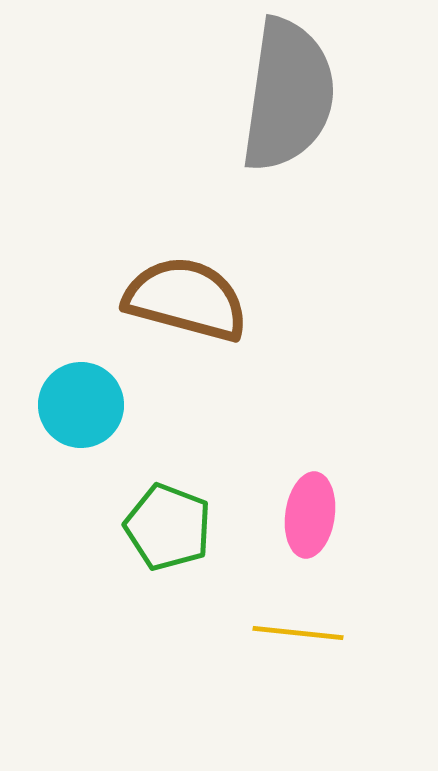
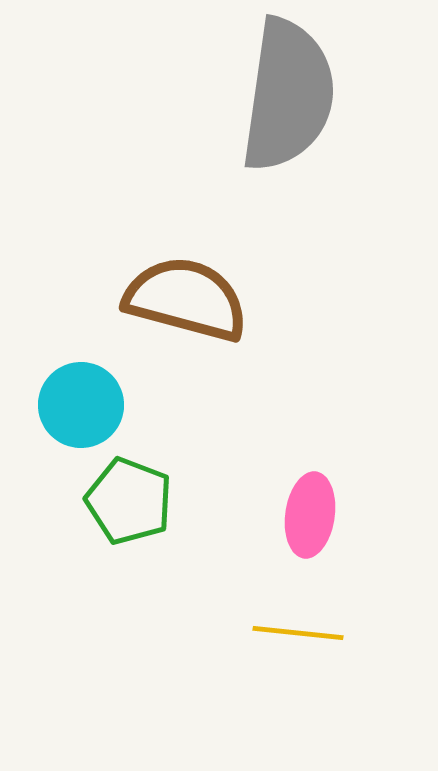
green pentagon: moved 39 px left, 26 px up
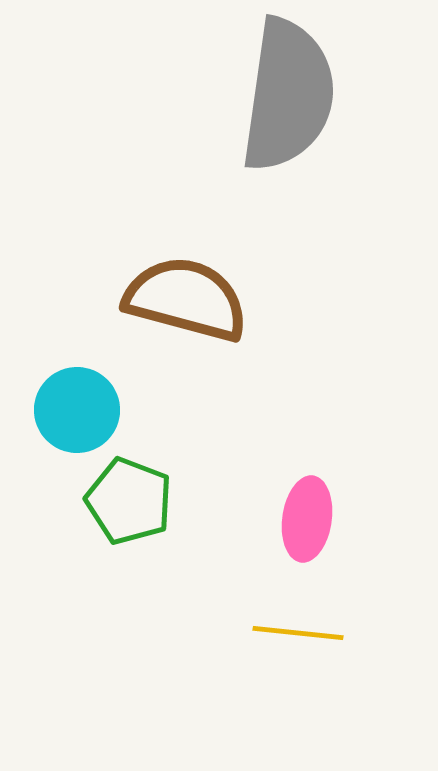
cyan circle: moved 4 px left, 5 px down
pink ellipse: moved 3 px left, 4 px down
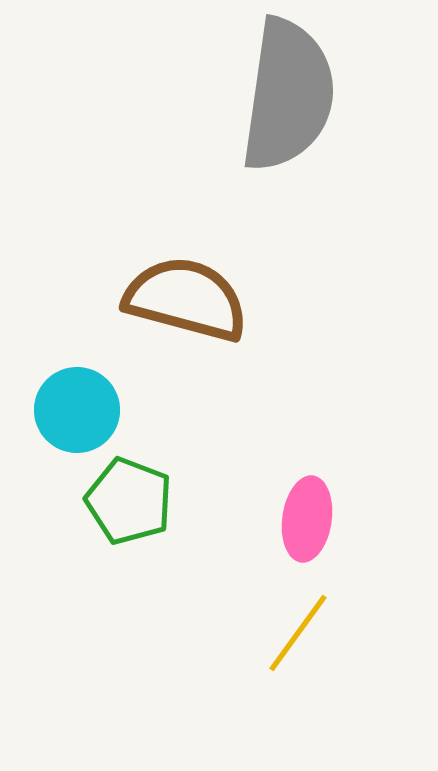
yellow line: rotated 60 degrees counterclockwise
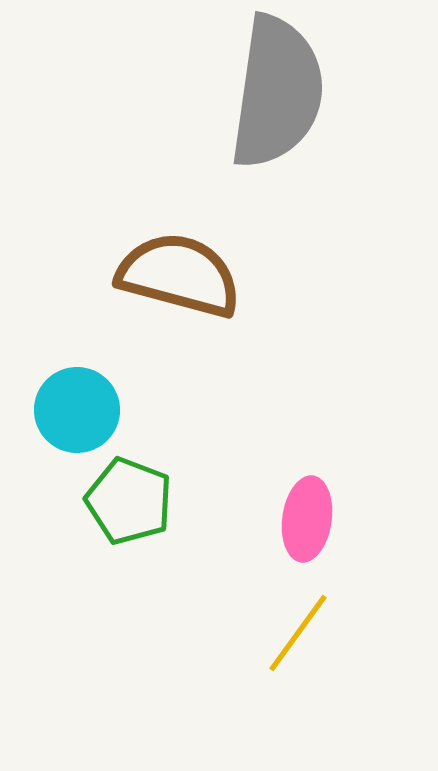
gray semicircle: moved 11 px left, 3 px up
brown semicircle: moved 7 px left, 24 px up
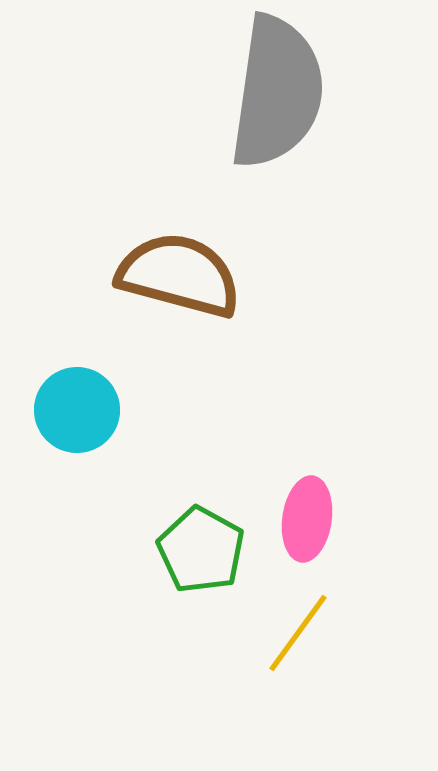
green pentagon: moved 72 px right, 49 px down; rotated 8 degrees clockwise
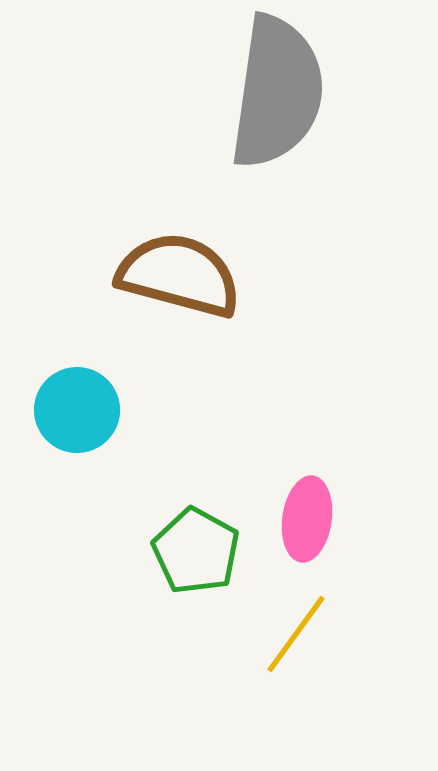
green pentagon: moved 5 px left, 1 px down
yellow line: moved 2 px left, 1 px down
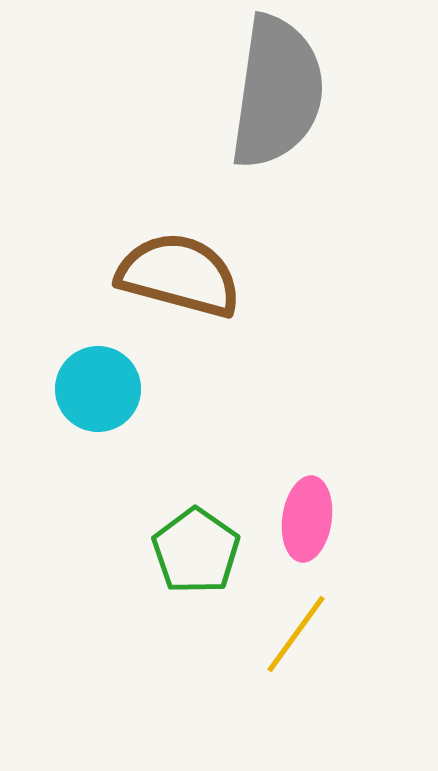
cyan circle: moved 21 px right, 21 px up
green pentagon: rotated 6 degrees clockwise
